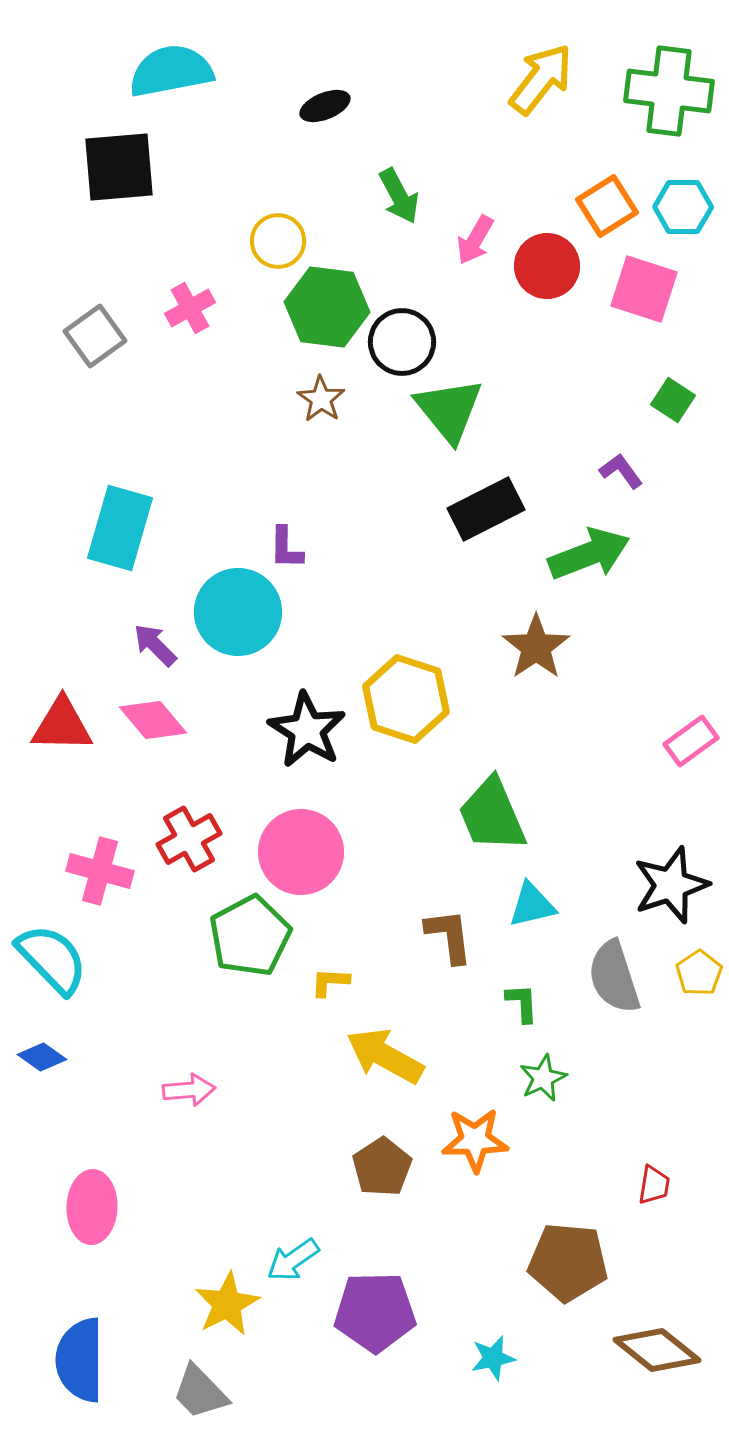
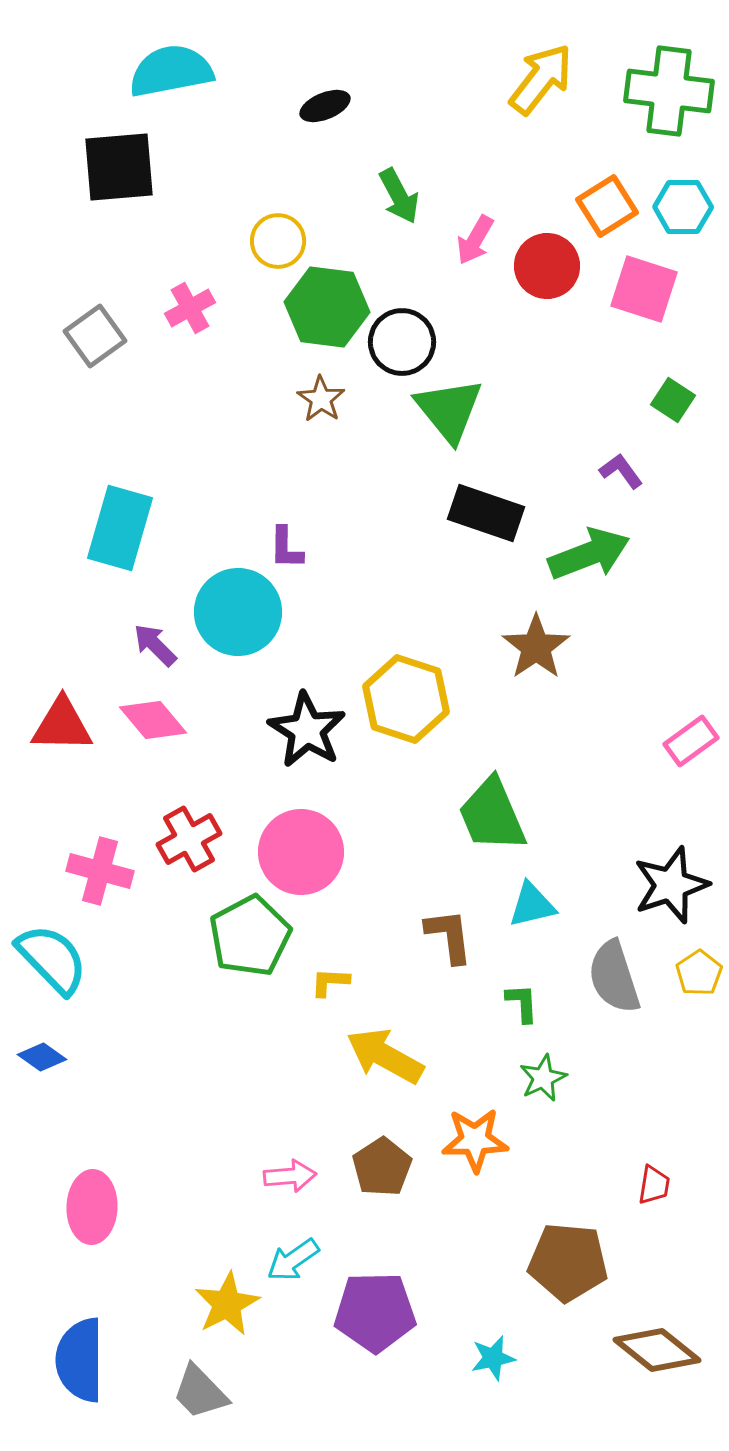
black rectangle at (486, 509): moved 4 px down; rotated 46 degrees clockwise
pink arrow at (189, 1090): moved 101 px right, 86 px down
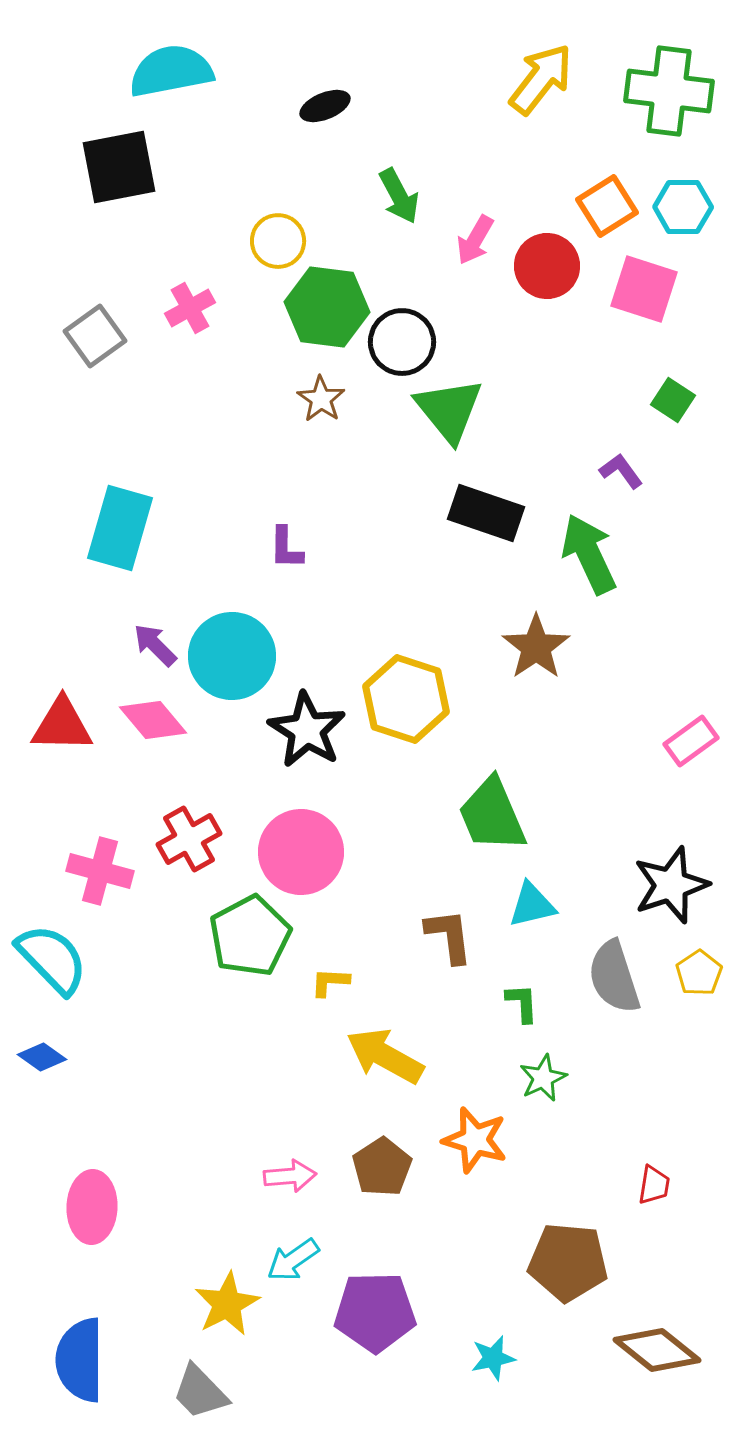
black square at (119, 167): rotated 6 degrees counterclockwise
green arrow at (589, 554): rotated 94 degrees counterclockwise
cyan circle at (238, 612): moved 6 px left, 44 px down
orange star at (475, 1140): rotated 18 degrees clockwise
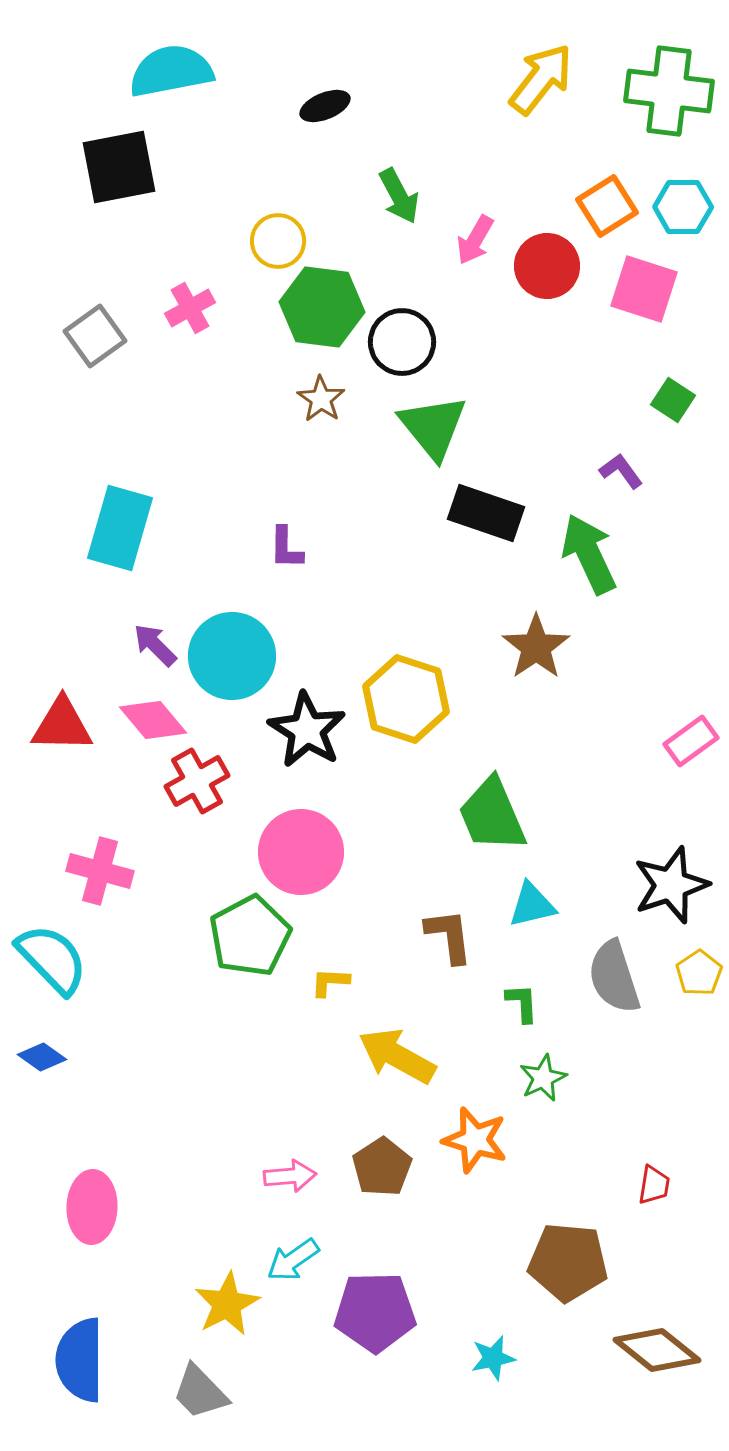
green hexagon at (327, 307): moved 5 px left
green triangle at (449, 410): moved 16 px left, 17 px down
red cross at (189, 839): moved 8 px right, 58 px up
yellow arrow at (385, 1056): moved 12 px right
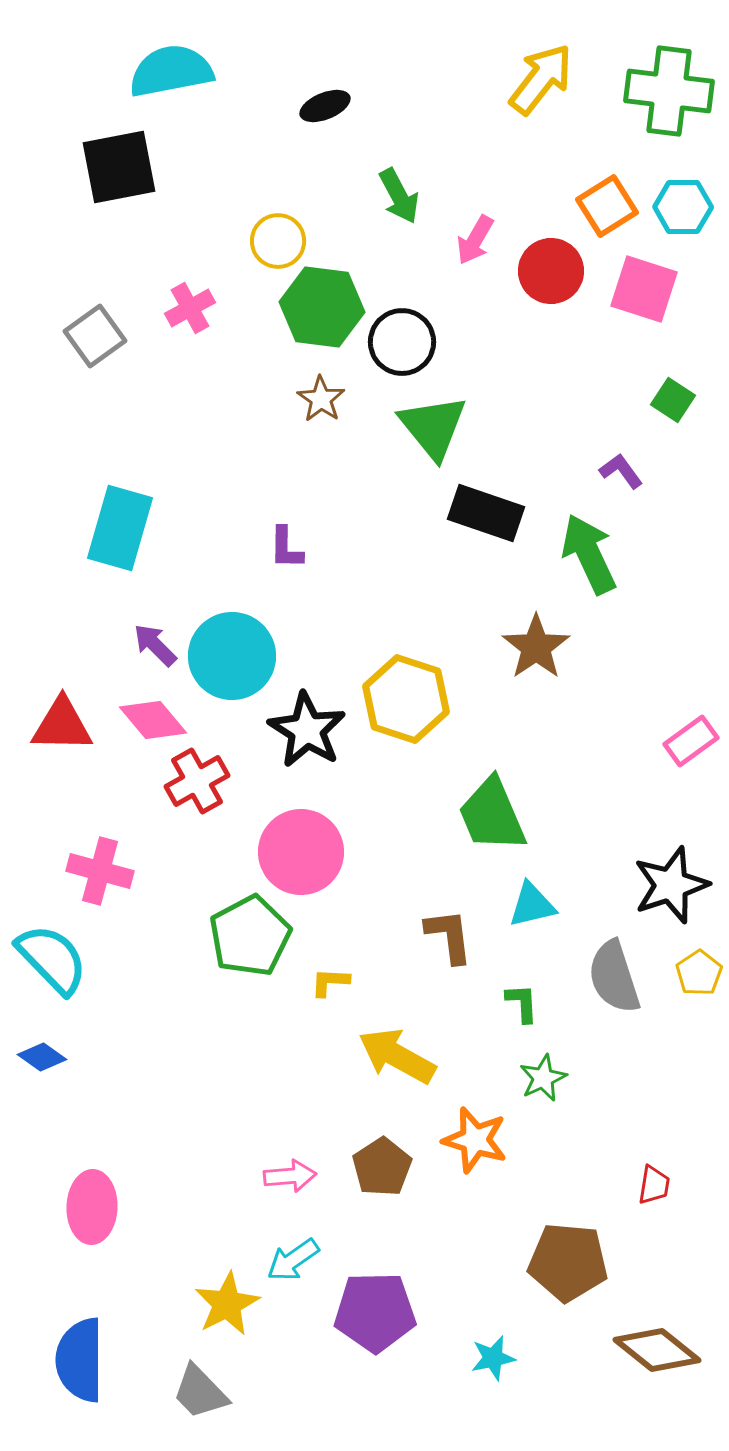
red circle at (547, 266): moved 4 px right, 5 px down
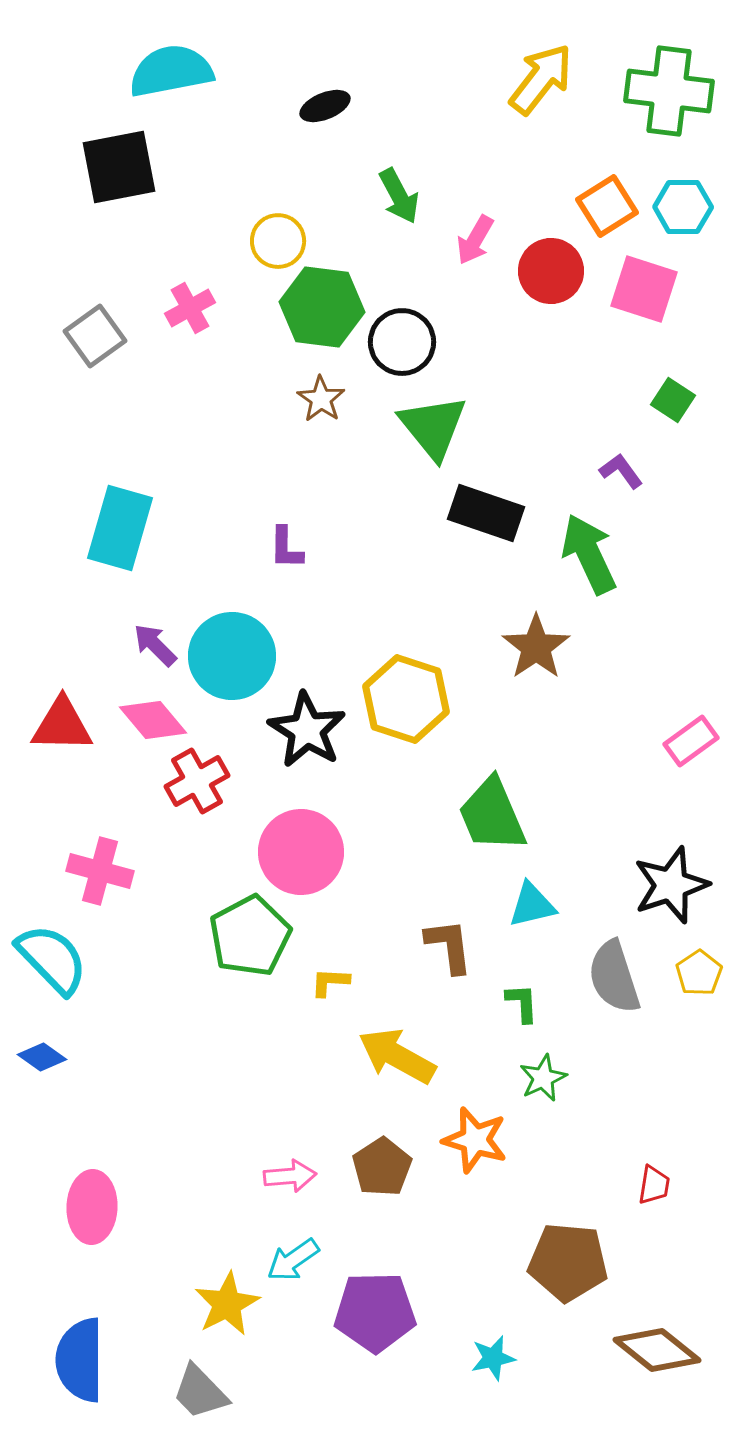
brown L-shape at (449, 936): moved 10 px down
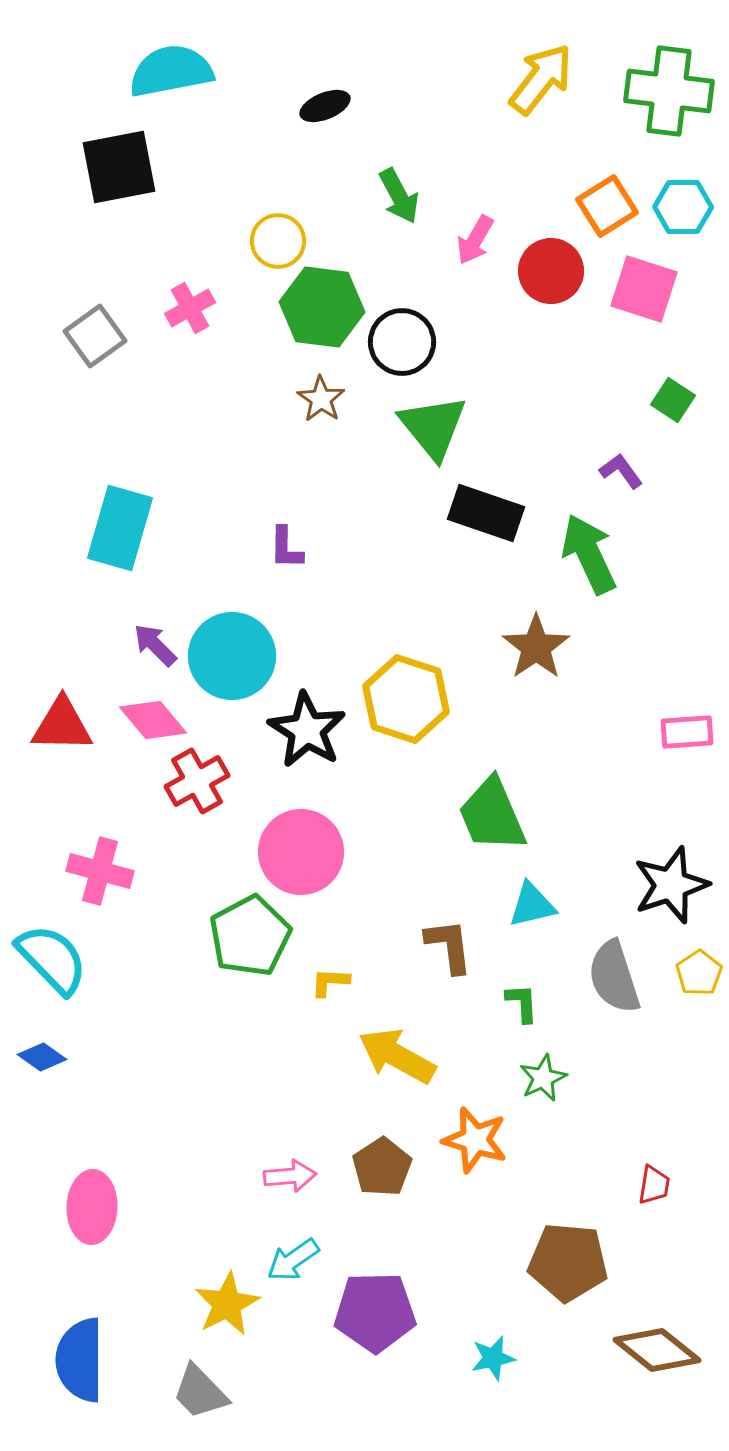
pink rectangle at (691, 741): moved 4 px left, 9 px up; rotated 32 degrees clockwise
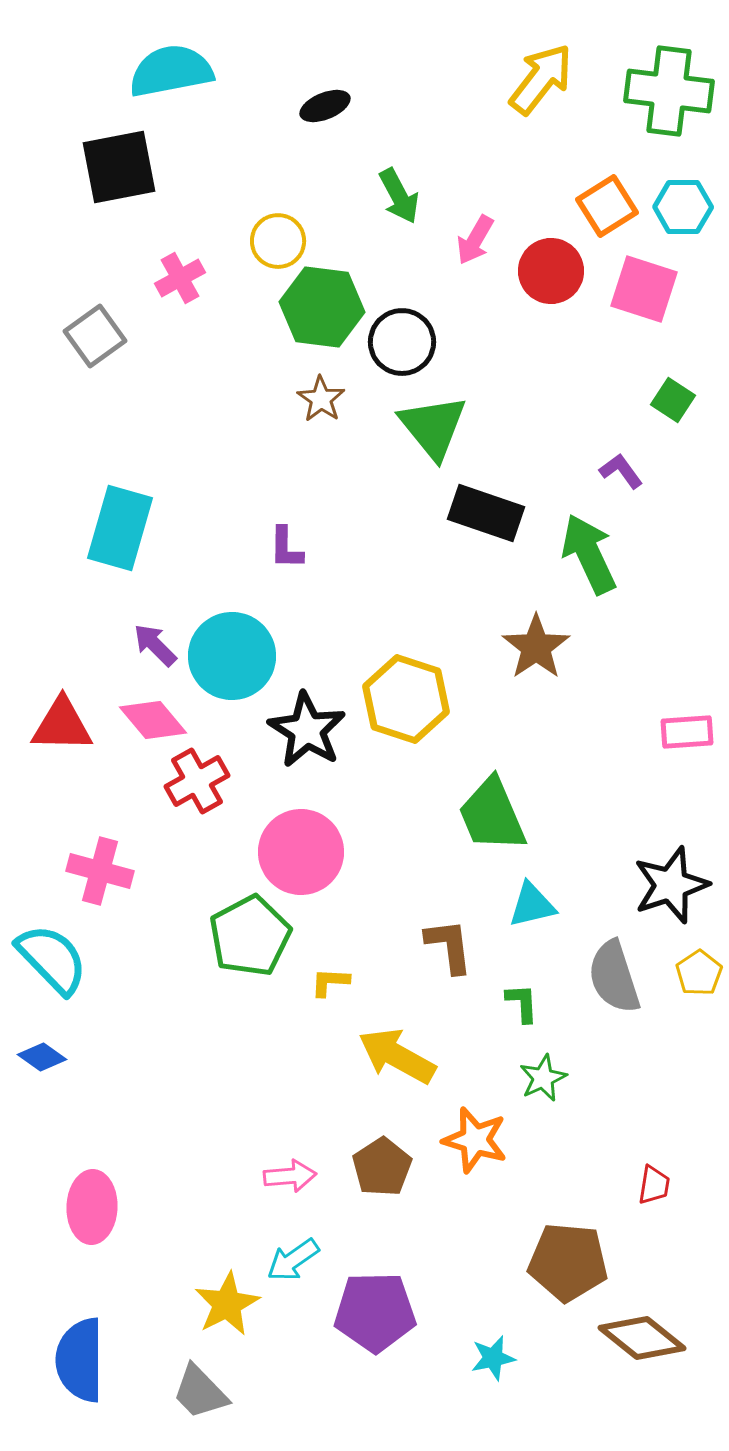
pink cross at (190, 308): moved 10 px left, 30 px up
brown diamond at (657, 1350): moved 15 px left, 12 px up
